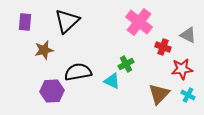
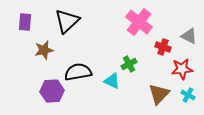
gray triangle: moved 1 px right, 1 px down
green cross: moved 3 px right
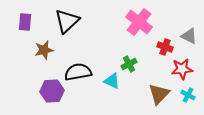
red cross: moved 2 px right
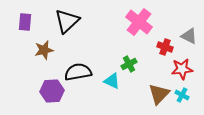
cyan cross: moved 6 px left
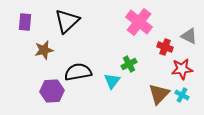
cyan triangle: rotated 42 degrees clockwise
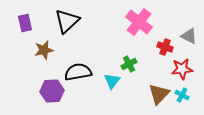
purple rectangle: moved 1 px down; rotated 18 degrees counterclockwise
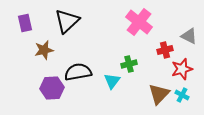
red cross: moved 3 px down; rotated 35 degrees counterclockwise
green cross: rotated 14 degrees clockwise
red star: rotated 10 degrees counterclockwise
purple hexagon: moved 3 px up
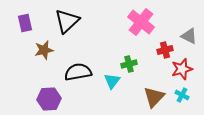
pink cross: moved 2 px right
purple hexagon: moved 3 px left, 11 px down
brown triangle: moved 5 px left, 3 px down
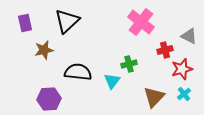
black semicircle: rotated 16 degrees clockwise
cyan cross: moved 2 px right, 1 px up; rotated 24 degrees clockwise
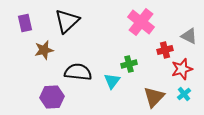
purple hexagon: moved 3 px right, 2 px up
